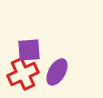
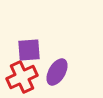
red cross: moved 1 px left, 3 px down
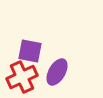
purple square: moved 1 px right, 1 px down; rotated 15 degrees clockwise
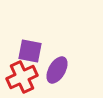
purple ellipse: moved 2 px up
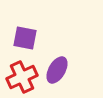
purple square: moved 5 px left, 13 px up
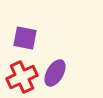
purple ellipse: moved 2 px left, 3 px down
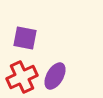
purple ellipse: moved 3 px down
